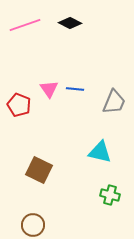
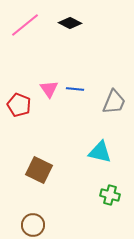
pink line: rotated 20 degrees counterclockwise
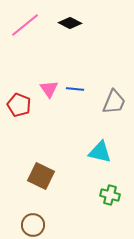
brown square: moved 2 px right, 6 px down
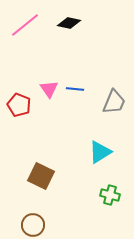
black diamond: moved 1 px left; rotated 15 degrees counterclockwise
cyan triangle: rotated 45 degrees counterclockwise
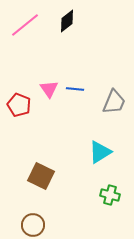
black diamond: moved 2 px left, 2 px up; rotated 50 degrees counterclockwise
